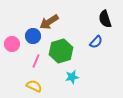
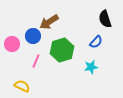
green hexagon: moved 1 px right, 1 px up
cyan star: moved 19 px right, 10 px up
yellow semicircle: moved 12 px left
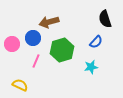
brown arrow: rotated 18 degrees clockwise
blue circle: moved 2 px down
yellow semicircle: moved 2 px left, 1 px up
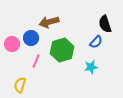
black semicircle: moved 5 px down
blue circle: moved 2 px left
yellow semicircle: rotated 98 degrees counterclockwise
